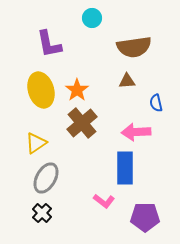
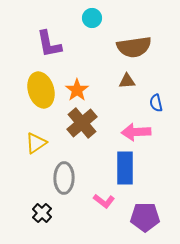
gray ellipse: moved 18 px right; rotated 28 degrees counterclockwise
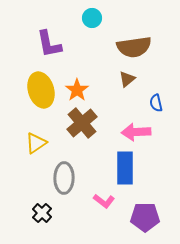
brown triangle: moved 2 px up; rotated 36 degrees counterclockwise
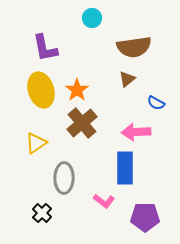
purple L-shape: moved 4 px left, 4 px down
blue semicircle: rotated 48 degrees counterclockwise
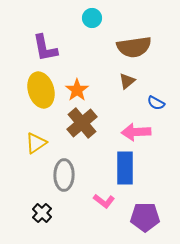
brown triangle: moved 2 px down
gray ellipse: moved 3 px up
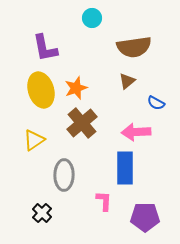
orange star: moved 1 px left, 2 px up; rotated 15 degrees clockwise
yellow triangle: moved 2 px left, 3 px up
pink L-shape: rotated 125 degrees counterclockwise
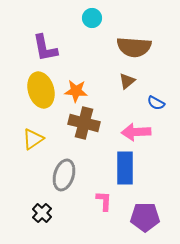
brown semicircle: rotated 12 degrees clockwise
orange star: moved 3 px down; rotated 25 degrees clockwise
brown cross: moved 2 px right; rotated 36 degrees counterclockwise
yellow triangle: moved 1 px left, 1 px up
gray ellipse: rotated 16 degrees clockwise
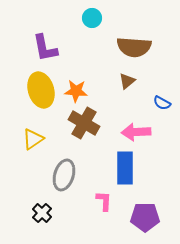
blue semicircle: moved 6 px right
brown cross: rotated 16 degrees clockwise
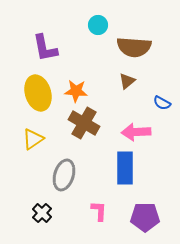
cyan circle: moved 6 px right, 7 px down
yellow ellipse: moved 3 px left, 3 px down
pink L-shape: moved 5 px left, 10 px down
